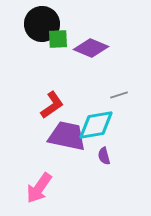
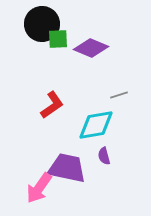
purple trapezoid: moved 32 px down
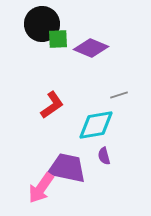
pink arrow: moved 2 px right
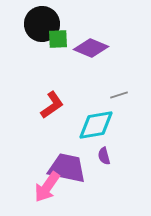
pink arrow: moved 6 px right, 1 px up
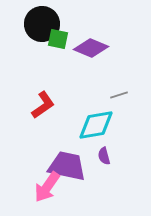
green square: rotated 15 degrees clockwise
red L-shape: moved 9 px left
purple trapezoid: moved 2 px up
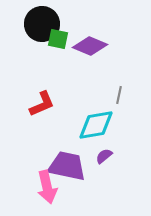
purple diamond: moved 1 px left, 2 px up
gray line: rotated 60 degrees counterclockwise
red L-shape: moved 1 px left, 1 px up; rotated 12 degrees clockwise
purple semicircle: rotated 66 degrees clockwise
pink arrow: rotated 48 degrees counterclockwise
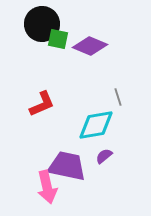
gray line: moved 1 px left, 2 px down; rotated 30 degrees counterclockwise
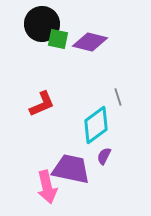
purple diamond: moved 4 px up; rotated 8 degrees counterclockwise
cyan diamond: rotated 27 degrees counterclockwise
purple semicircle: rotated 24 degrees counterclockwise
purple trapezoid: moved 4 px right, 3 px down
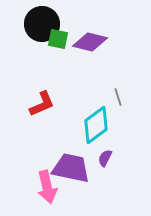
purple semicircle: moved 1 px right, 2 px down
purple trapezoid: moved 1 px up
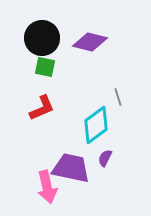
black circle: moved 14 px down
green square: moved 13 px left, 28 px down
red L-shape: moved 4 px down
